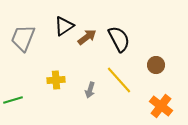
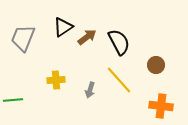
black triangle: moved 1 px left, 1 px down
black semicircle: moved 3 px down
green line: rotated 12 degrees clockwise
orange cross: rotated 30 degrees counterclockwise
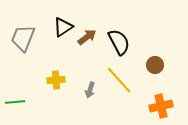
brown circle: moved 1 px left
green line: moved 2 px right, 2 px down
orange cross: rotated 20 degrees counterclockwise
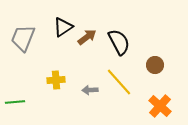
yellow line: moved 2 px down
gray arrow: rotated 70 degrees clockwise
orange cross: moved 1 px left; rotated 35 degrees counterclockwise
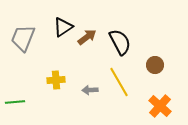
black semicircle: moved 1 px right
yellow line: rotated 12 degrees clockwise
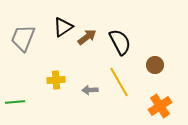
orange cross: rotated 15 degrees clockwise
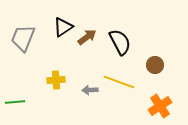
yellow line: rotated 40 degrees counterclockwise
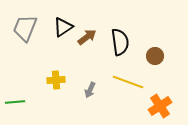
gray trapezoid: moved 2 px right, 10 px up
black semicircle: rotated 20 degrees clockwise
brown circle: moved 9 px up
yellow line: moved 9 px right
gray arrow: rotated 63 degrees counterclockwise
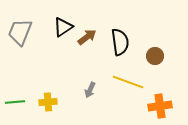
gray trapezoid: moved 5 px left, 4 px down
yellow cross: moved 8 px left, 22 px down
orange cross: rotated 25 degrees clockwise
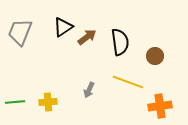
gray arrow: moved 1 px left
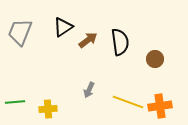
brown arrow: moved 1 px right, 3 px down
brown circle: moved 3 px down
yellow line: moved 20 px down
yellow cross: moved 7 px down
